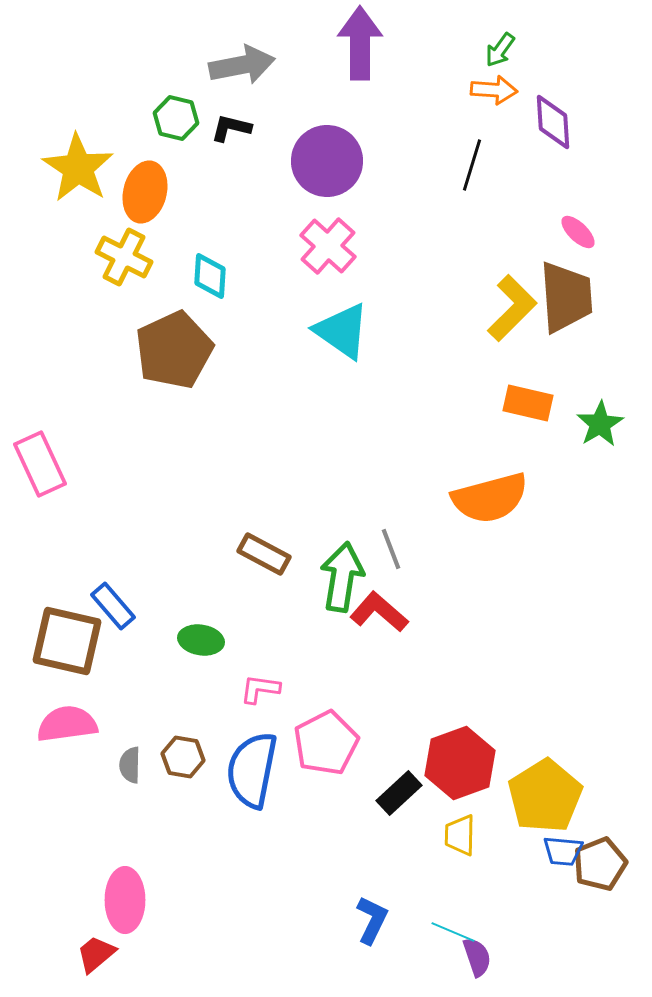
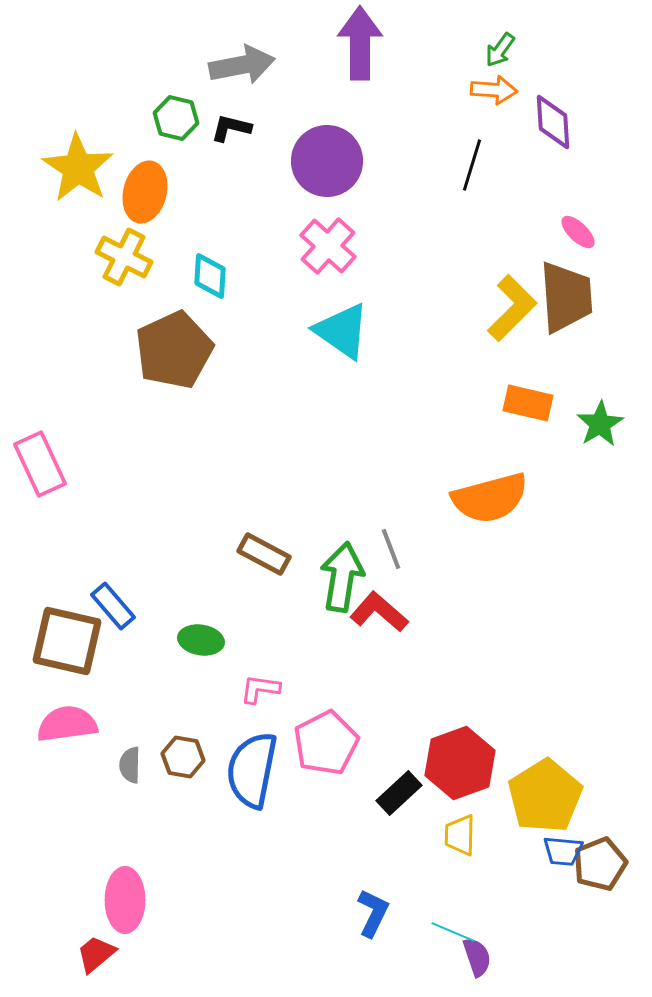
blue L-shape at (372, 920): moved 1 px right, 7 px up
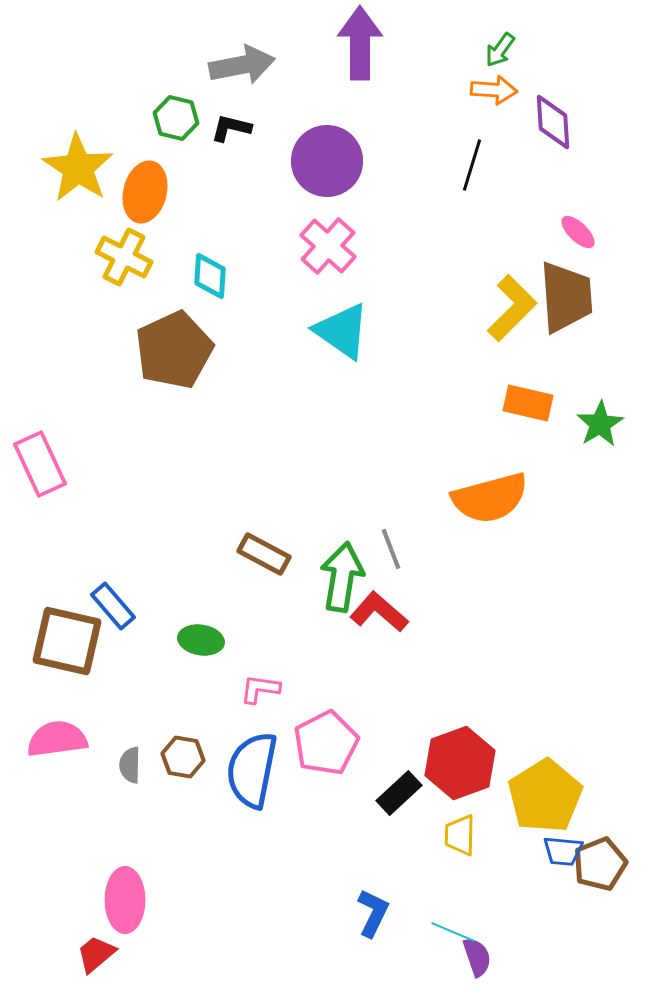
pink semicircle at (67, 724): moved 10 px left, 15 px down
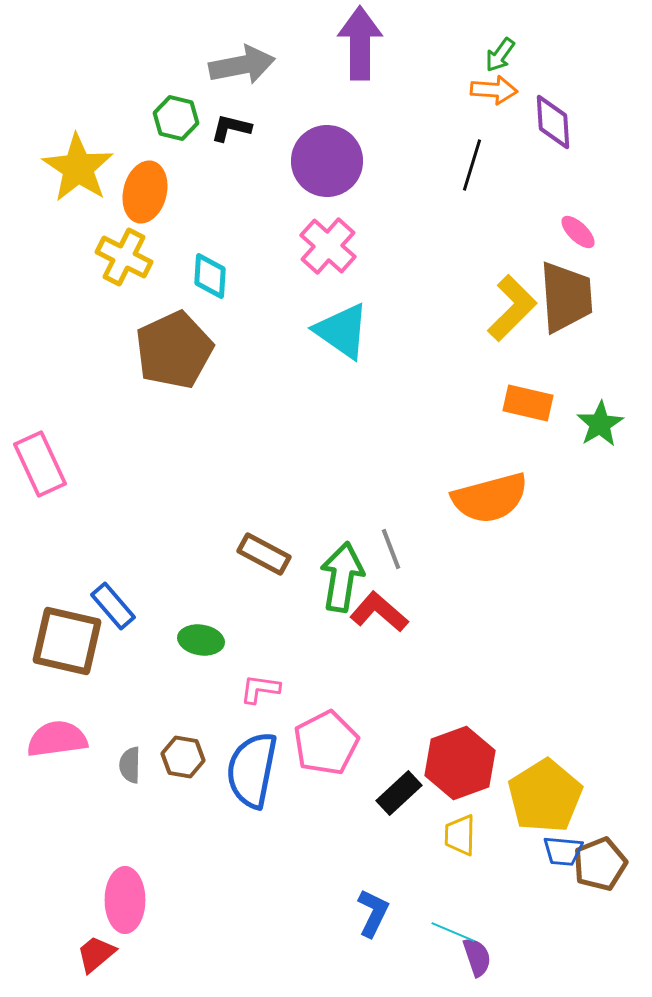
green arrow at (500, 50): moved 5 px down
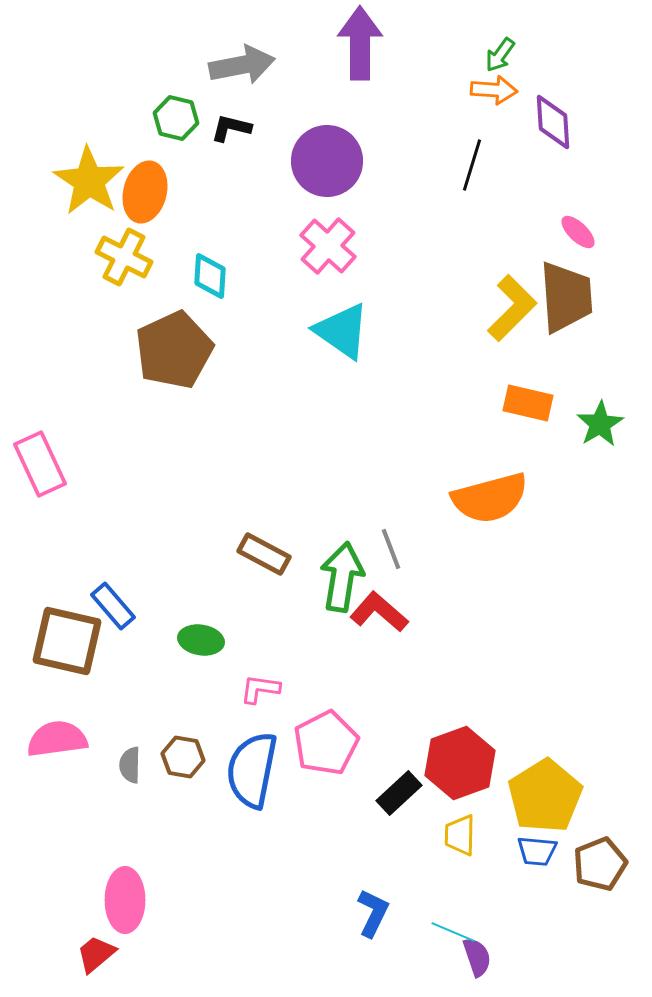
yellow star at (78, 168): moved 11 px right, 13 px down
blue trapezoid at (563, 851): moved 26 px left
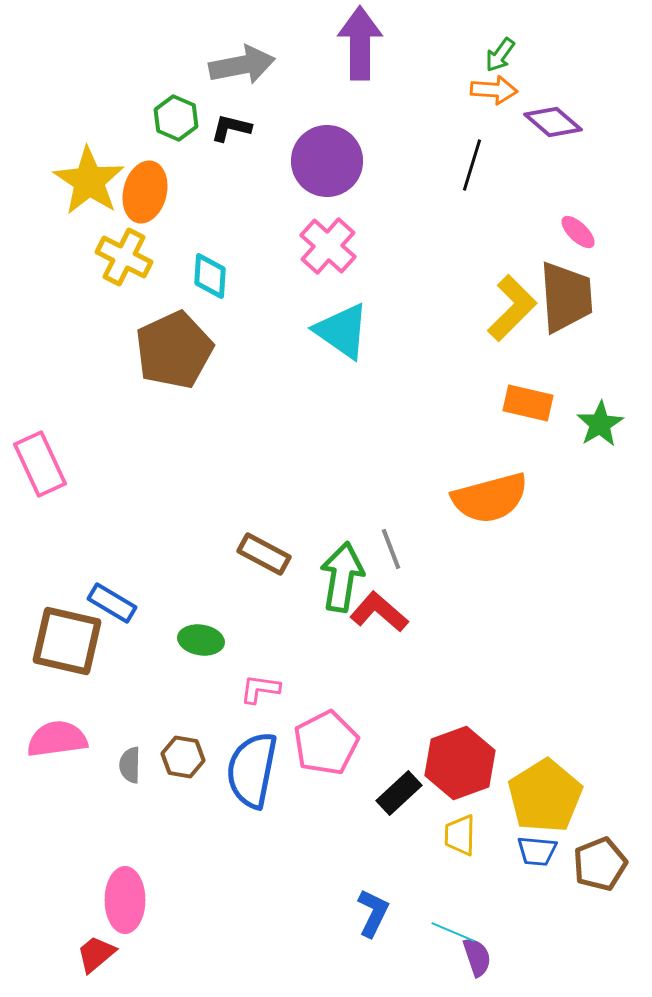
green hexagon at (176, 118): rotated 9 degrees clockwise
purple diamond at (553, 122): rotated 46 degrees counterclockwise
blue rectangle at (113, 606): moved 1 px left, 3 px up; rotated 18 degrees counterclockwise
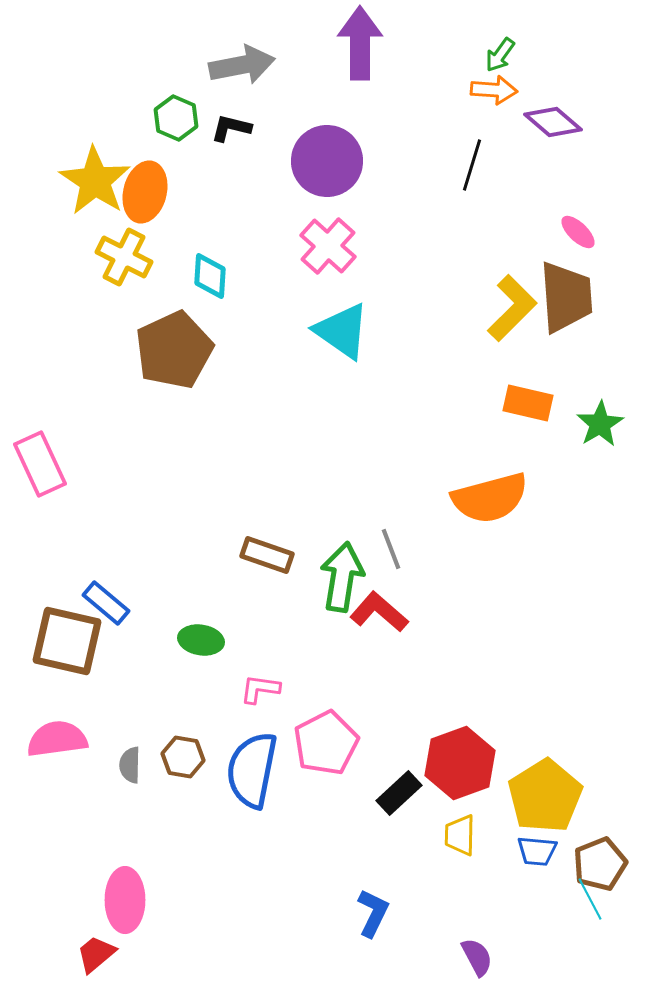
yellow star at (89, 181): moved 6 px right
brown rectangle at (264, 554): moved 3 px right, 1 px down; rotated 9 degrees counterclockwise
blue rectangle at (112, 603): moved 6 px left; rotated 9 degrees clockwise
cyan line at (453, 932): moved 137 px right, 33 px up; rotated 39 degrees clockwise
purple semicircle at (477, 957): rotated 9 degrees counterclockwise
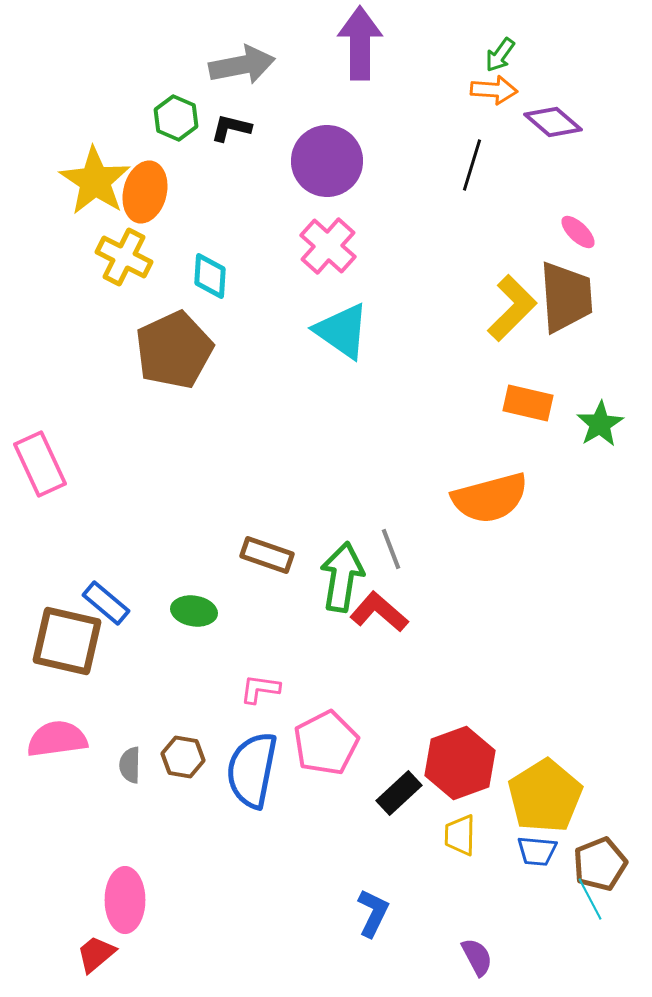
green ellipse at (201, 640): moved 7 px left, 29 px up
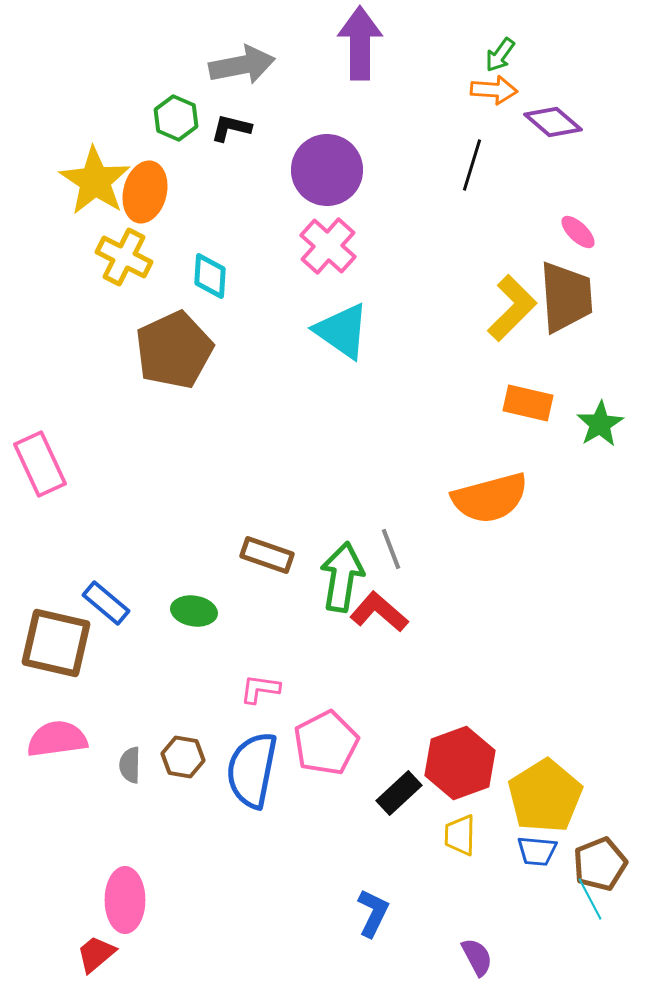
purple circle at (327, 161): moved 9 px down
brown square at (67, 641): moved 11 px left, 2 px down
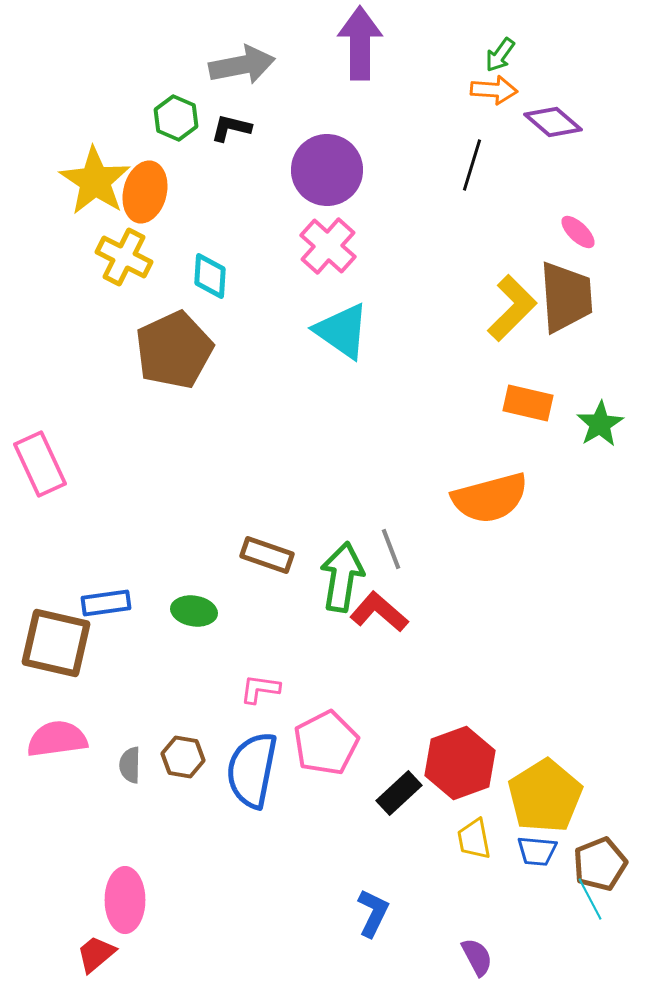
blue rectangle at (106, 603): rotated 48 degrees counterclockwise
yellow trapezoid at (460, 835): moved 14 px right, 4 px down; rotated 12 degrees counterclockwise
